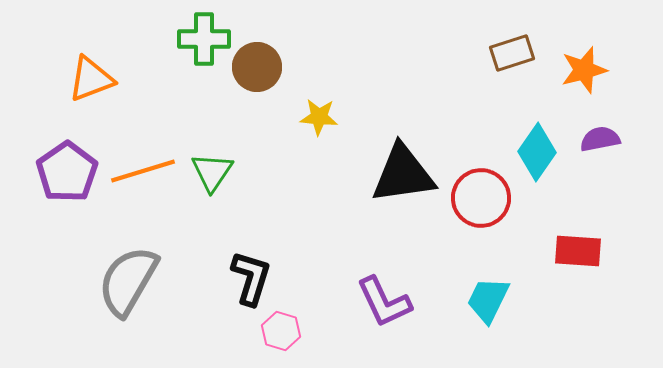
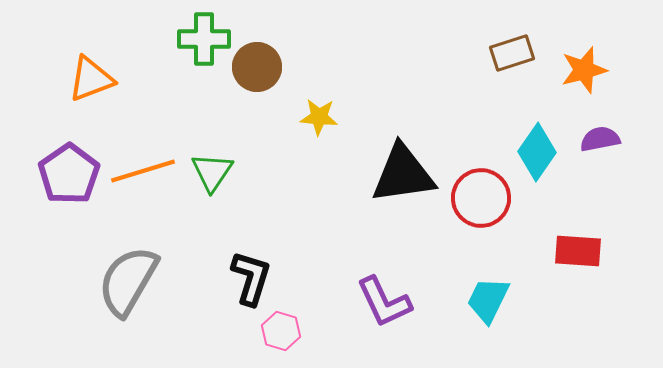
purple pentagon: moved 2 px right, 2 px down
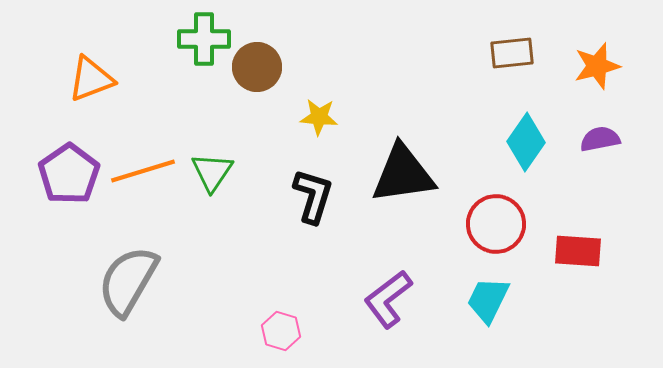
brown rectangle: rotated 12 degrees clockwise
orange star: moved 13 px right, 4 px up
cyan diamond: moved 11 px left, 10 px up
red circle: moved 15 px right, 26 px down
black L-shape: moved 62 px right, 82 px up
purple L-shape: moved 4 px right, 3 px up; rotated 78 degrees clockwise
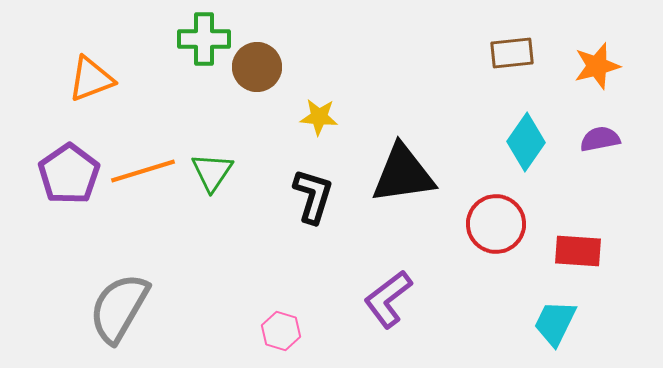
gray semicircle: moved 9 px left, 27 px down
cyan trapezoid: moved 67 px right, 23 px down
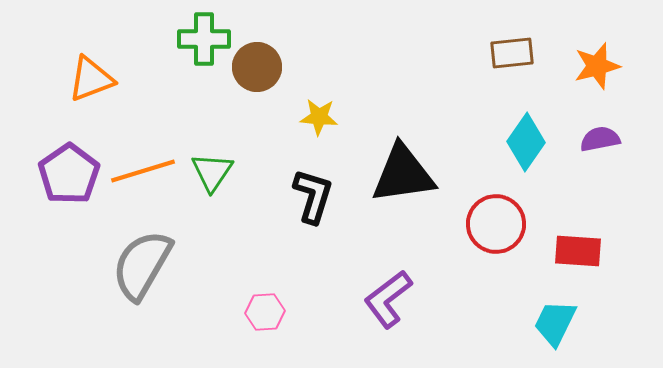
gray semicircle: moved 23 px right, 43 px up
pink hexagon: moved 16 px left, 19 px up; rotated 21 degrees counterclockwise
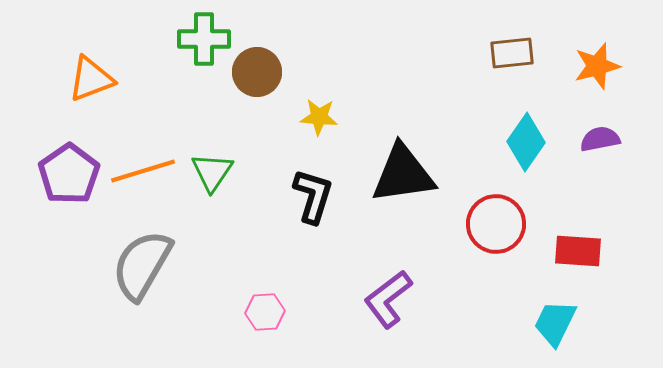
brown circle: moved 5 px down
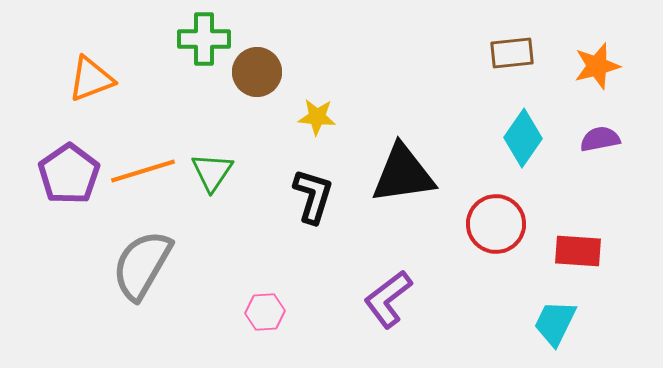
yellow star: moved 2 px left
cyan diamond: moved 3 px left, 4 px up
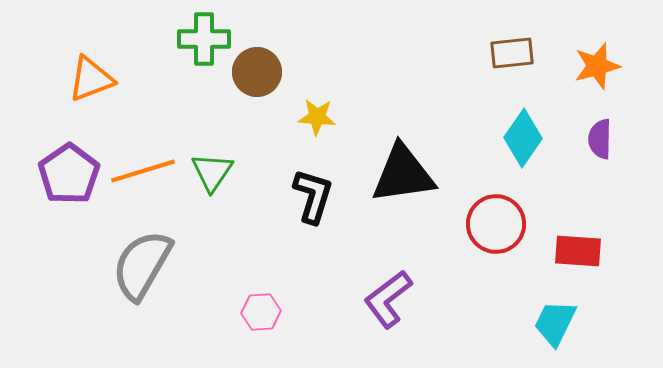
purple semicircle: rotated 78 degrees counterclockwise
pink hexagon: moved 4 px left
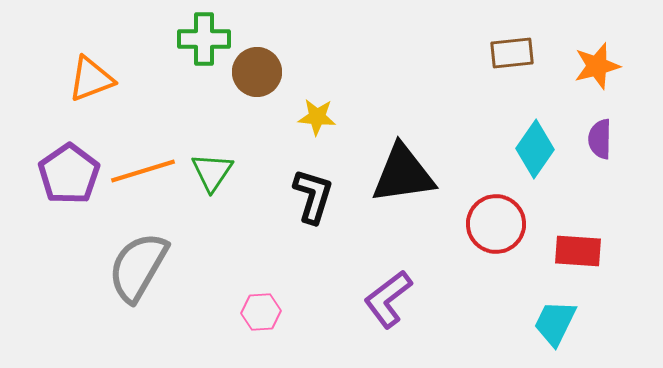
cyan diamond: moved 12 px right, 11 px down
gray semicircle: moved 4 px left, 2 px down
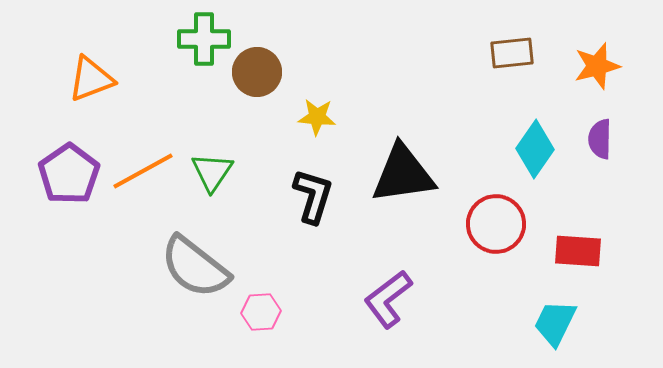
orange line: rotated 12 degrees counterclockwise
gray semicircle: moved 57 px right; rotated 82 degrees counterclockwise
